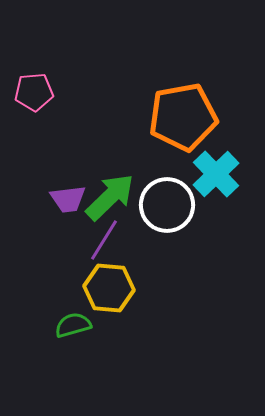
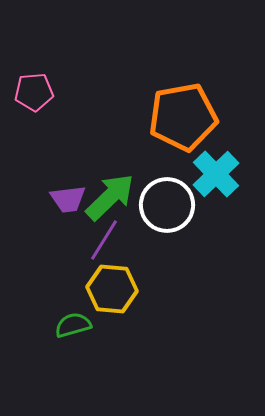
yellow hexagon: moved 3 px right, 1 px down
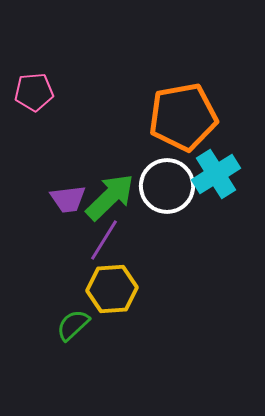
cyan cross: rotated 12 degrees clockwise
white circle: moved 19 px up
yellow hexagon: rotated 9 degrees counterclockwise
green semicircle: rotated 27 degrees counterclockwise
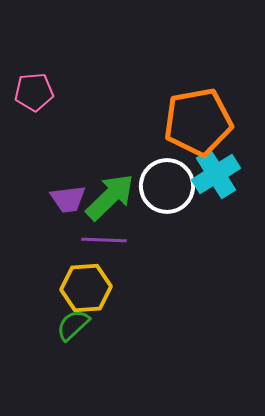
orange pentagon: moved 15 px right, 5 px down
purple line: rotated 60 degrees clockwise
yellow hexagon: moved 26 px left, 1 px up
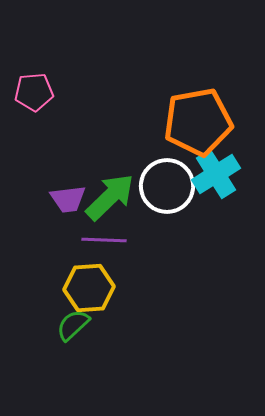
yellow hexagon: moved 3 px right
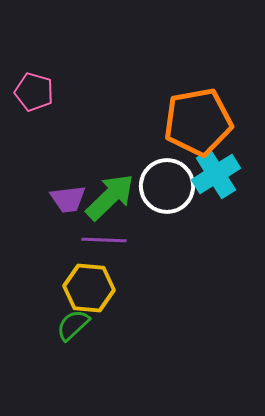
pink pentagon: rotated 21 degrees clockwise
yellow hexagon: rotated 9 degrees clockwise
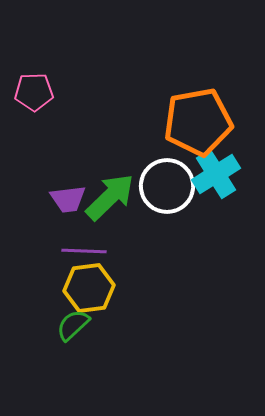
pink pentagon: rotated 18 degrees counterclockwise
purple line: moved 20 px left, 11 px down
yellow hexagon: rotated 12 degrees counterclockwise
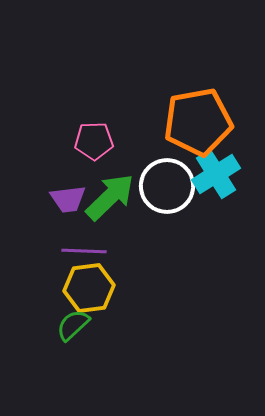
pink pentagon: moved 60 px right, 49 px down
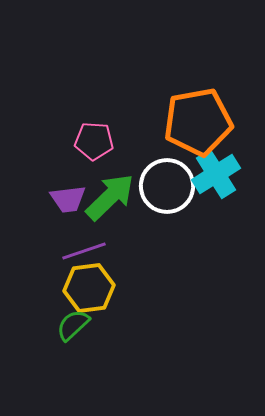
pink pentagon: rotated 6 degrees clockwise
purple line: rotated 21 degrees counterclockwise
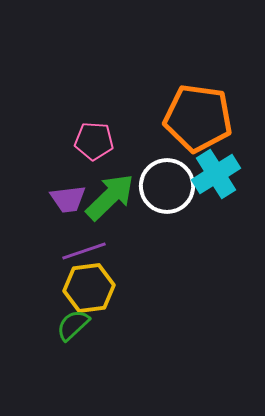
orange pentagon: moved 4 px up; rotated 18 degrees clockwise
